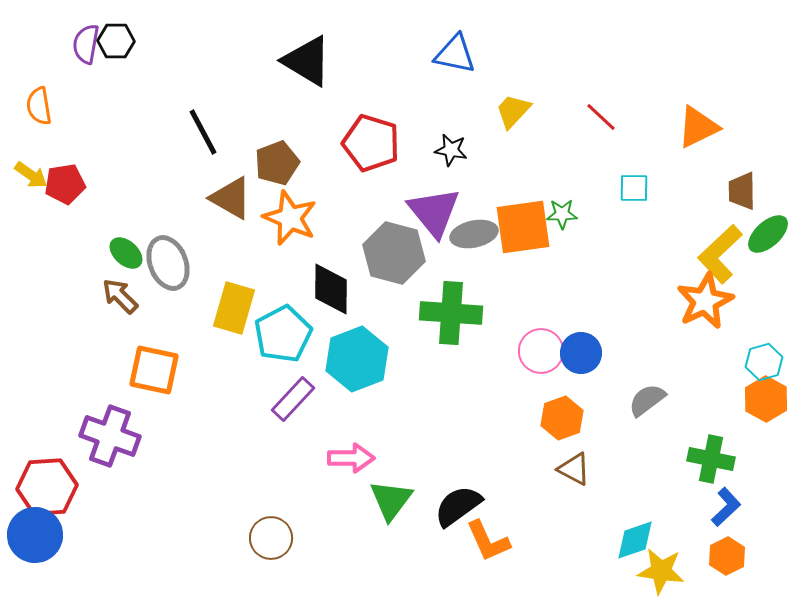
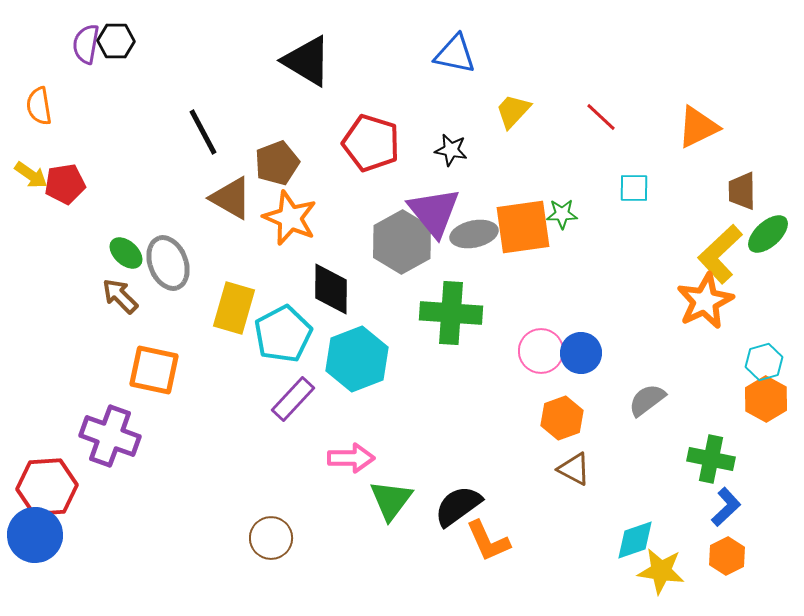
gray hexagon at (394, 253): moved 8 px right, 11 px up; rotated 16 degrees clockwise
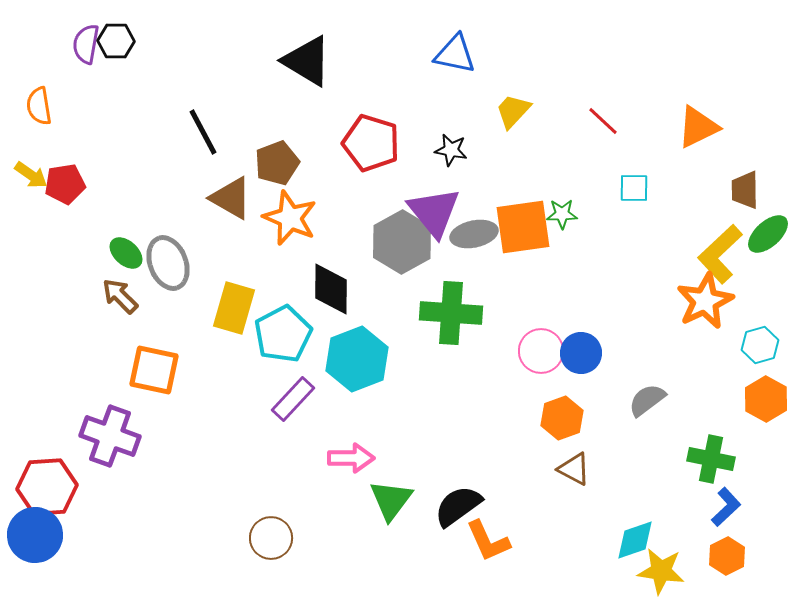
red line at (601, 117): moved 2 px right, 4 px down
brown trapezoid at (742, 191): moved 3 px right, 1 px up
cyan hexagon at (764, 362): moved 4 px left, 17 px up
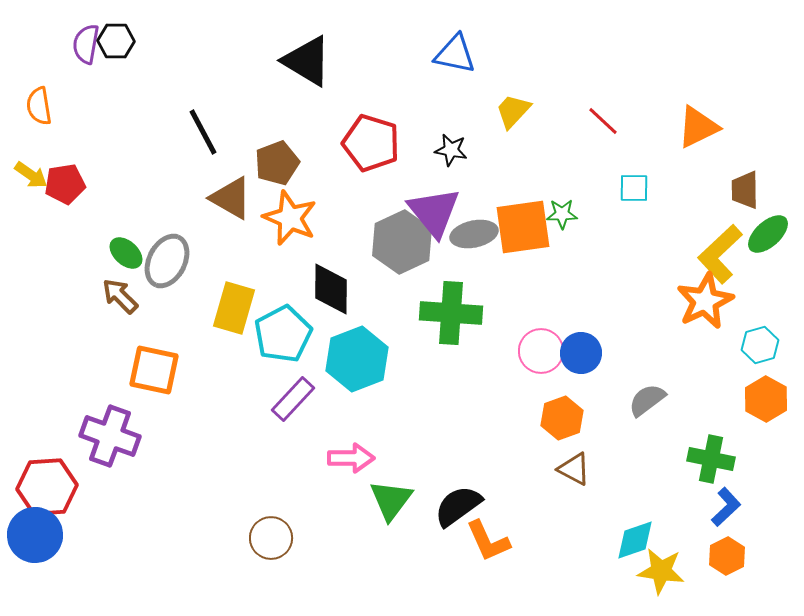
gray hexagon at (402, 242): rotated 4 degrees clockwise
gray ellipse at (168, 263): moved 1 px left, 2 px up; rotated 48 degrees clockwise
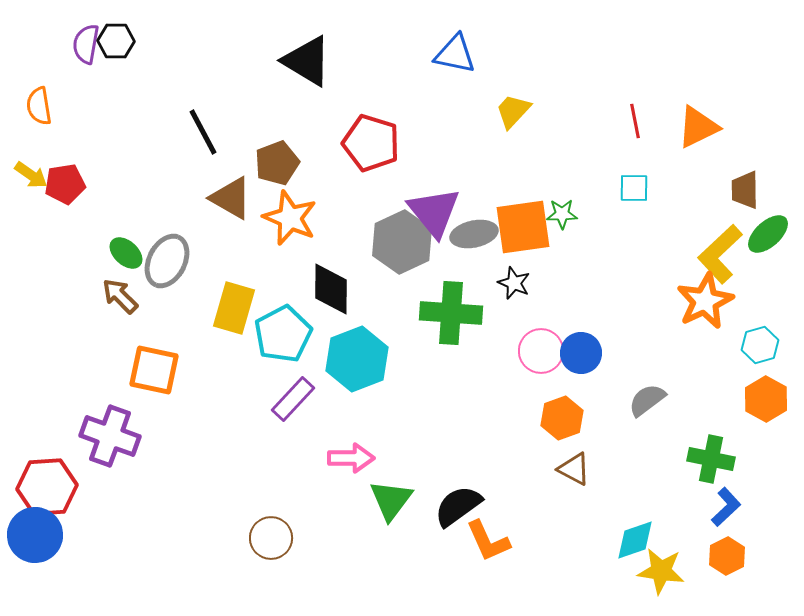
red line at (603, 121): moved 32 px right; rotated 36 degrees clockwise
black star at (451, 150): moved 63 px right, 133 px down; rotated 12 degrees clockwise
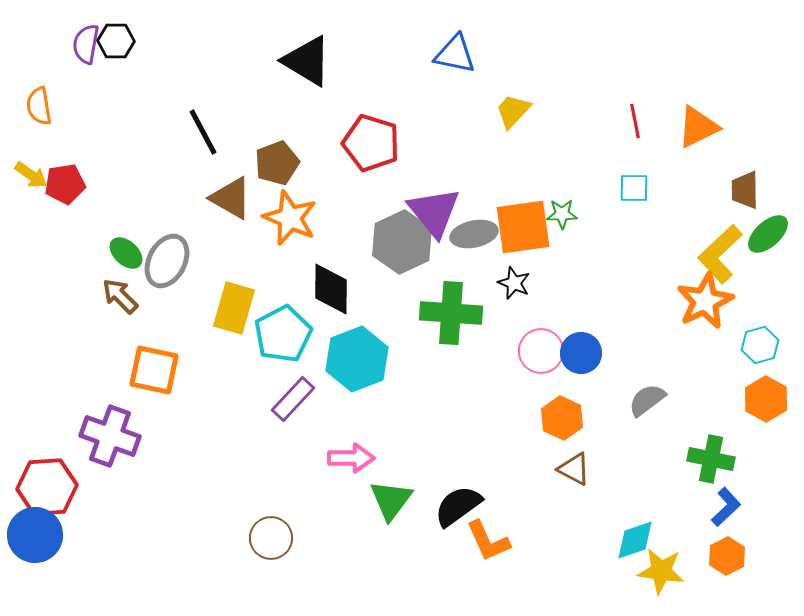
orange hexagon at (562, 418): rotated 15 degrees counterclockwise
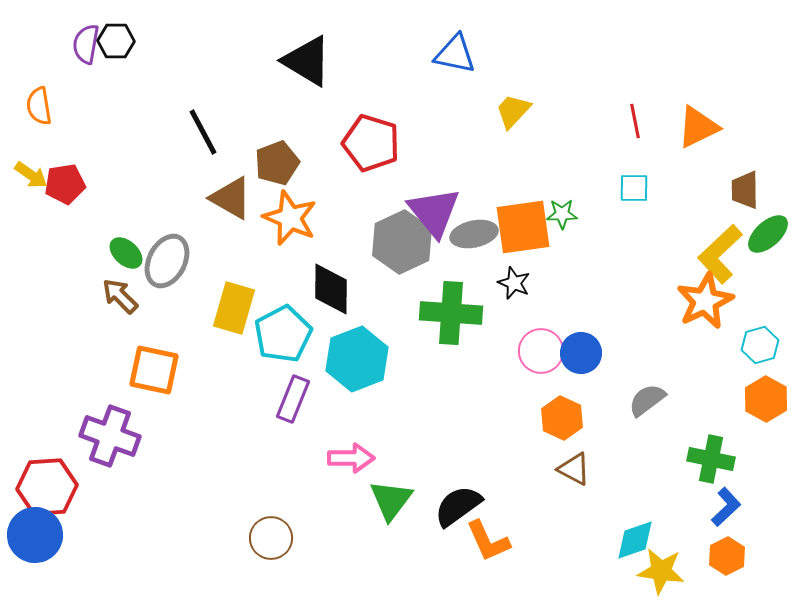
purple rectangle at (293, 399): rotated 21 degrees counterclockwise
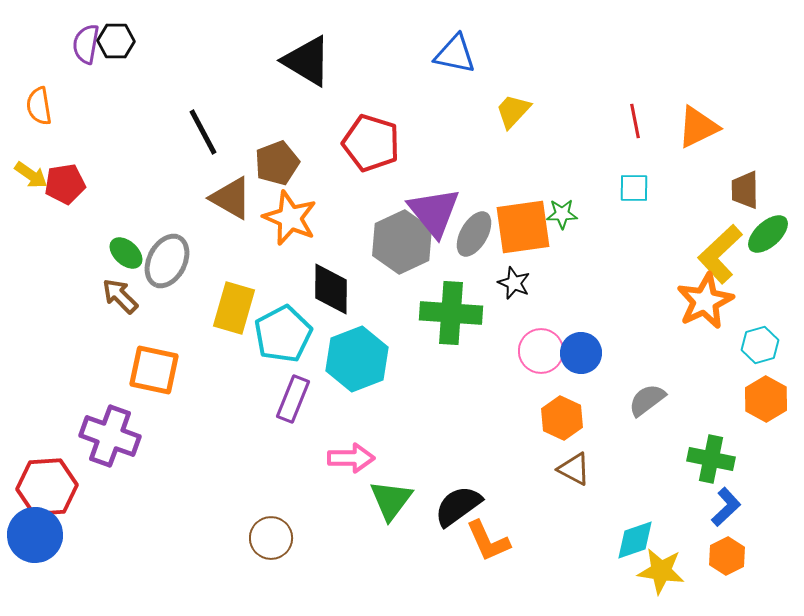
gray ellipse at (474, 234): rotated 48 degrees counterclockwise
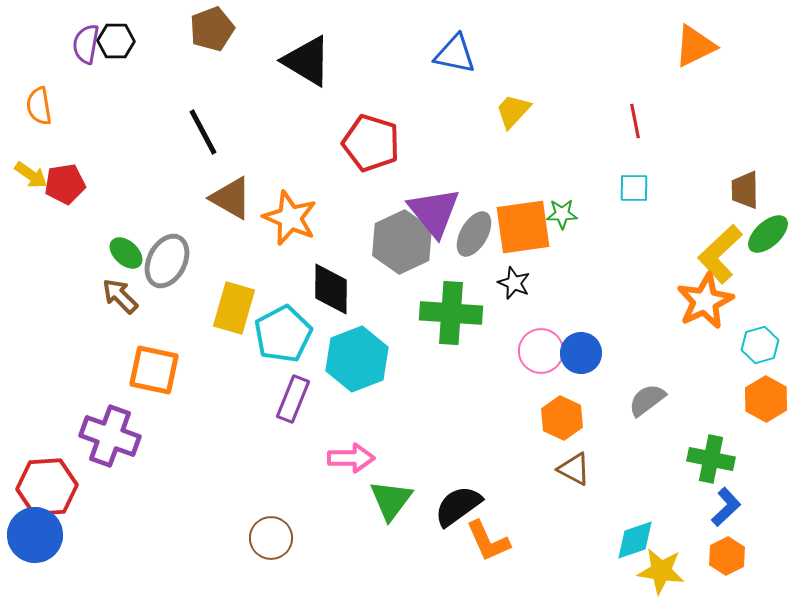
orange triangle at (698, 127): moved 3 px left, 81 px up
brown pentagon at (277, 163): moved 65 px left, 134 px up
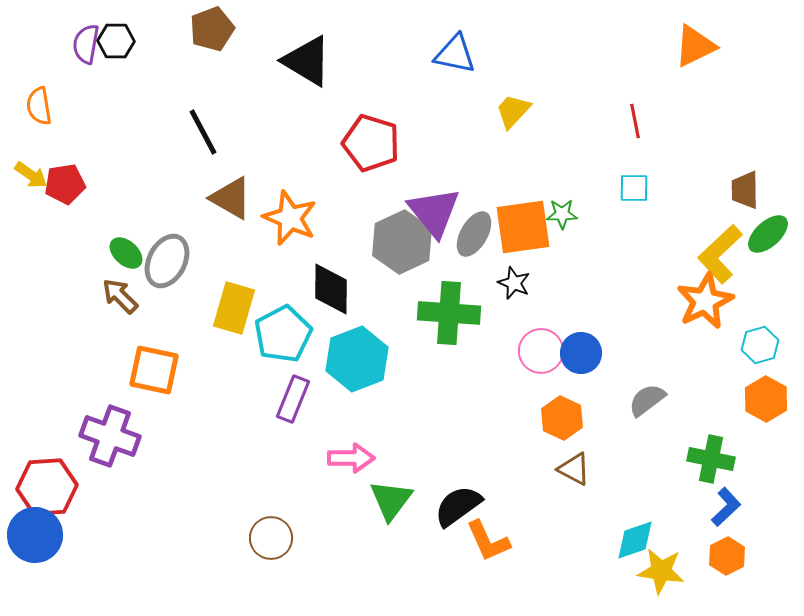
green cross at (451, 313): moved 2 px left
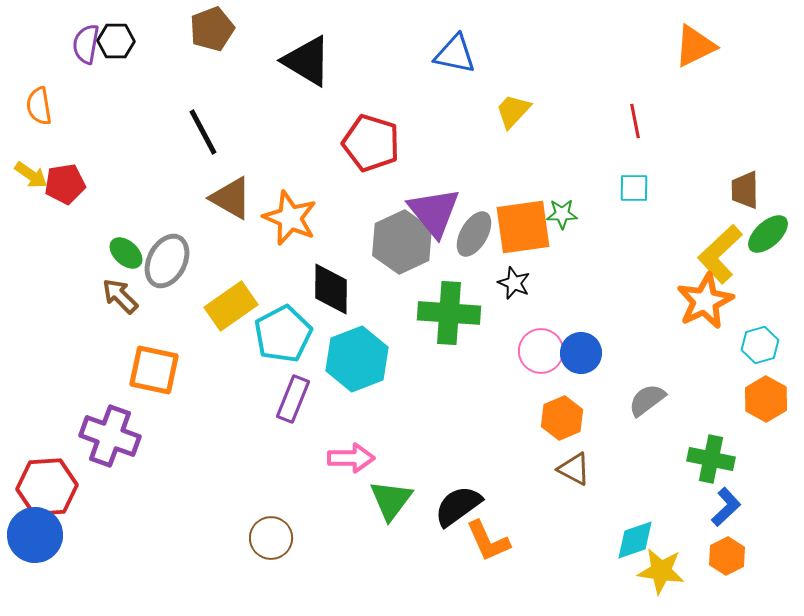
yellow rectangle at (234, 308): moved 3 px left, 2 px up; rotated 39 degrees clockwise
orange hexagon at (562, 418): rotated 12 degrees clockwise
